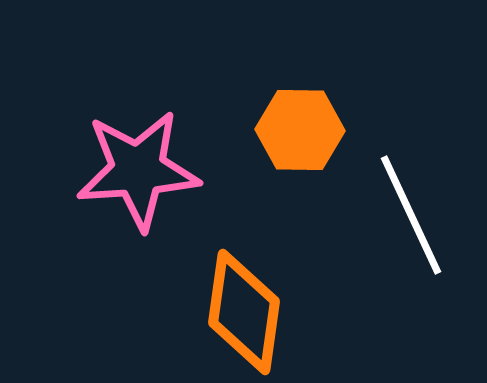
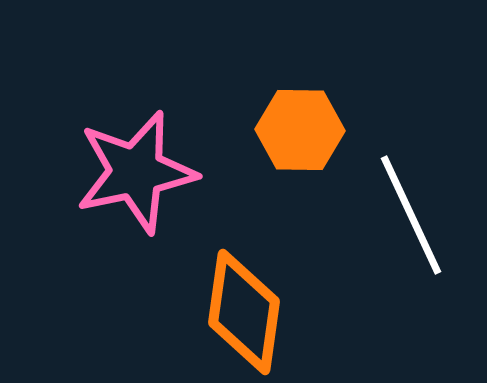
pink star: moved 2 px left, 2 px down; rotated 8 degrees counterclockwise
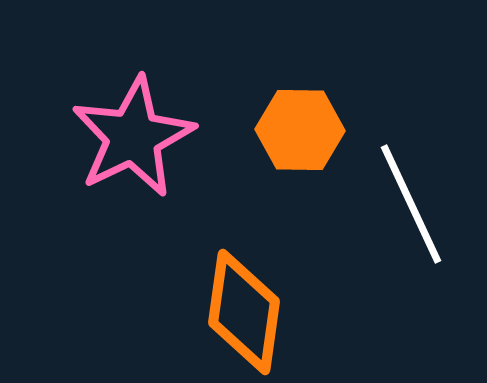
pink star: moved 3 px left, 35 px up; rotated 14 degrees counterclockwise
white line: moved 11 px up
